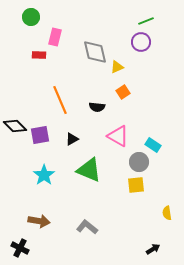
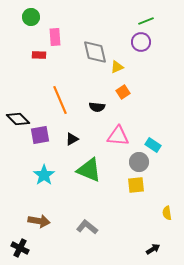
pink rectangle: rotated 18 degrees counterclockwise
black diamond: moved 3 px right, 7 px up
pink triangle: rotated 25 degrees counterclockwise
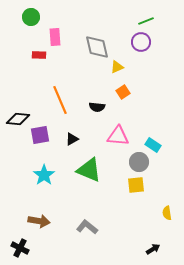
gray diamond: moved 2 px right, 5 px up
black diamond: rotated 40 degrees counterclockwise
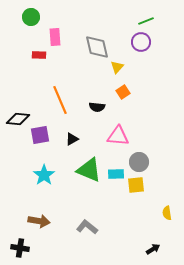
yellow triangle: rotated 24 degrees counterclockwise
cyan rectangle: moved 37 px left, 29 px down; rotated 35 degrees counterclockwise
black cross: rotated 18 degrees counterclockwise
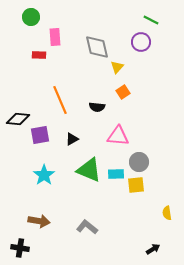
green line: moved 5 px right, 1 px up; rotated 49 degrees clockwise
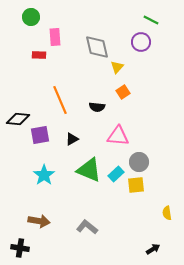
cyan rectangle: rotated 42 degrees counterclockwise
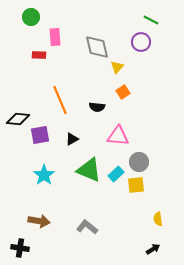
yellow semicircle: moved 9 px left, 6 px down
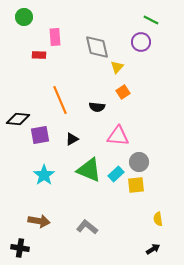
green circle: moved 7 px left
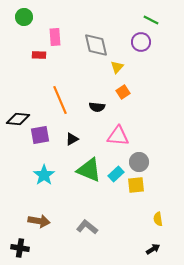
gray diamond: moved 1 px left, 2 px up
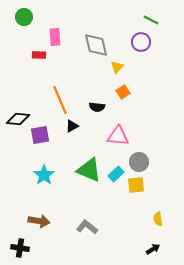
black triangle: moved 13 px up
